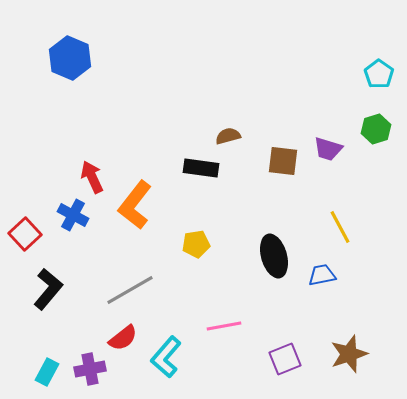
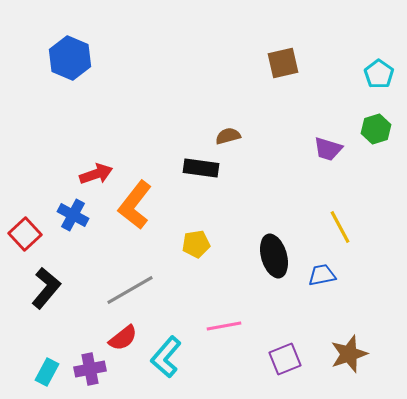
brown square: moved 98 px up; rotated 20 degrees counterclockwise
red arrow: moved 4 px right, 3 px up; rotated 96 degrees clockwise
black L-shape: moved 2 px left, 1 px up
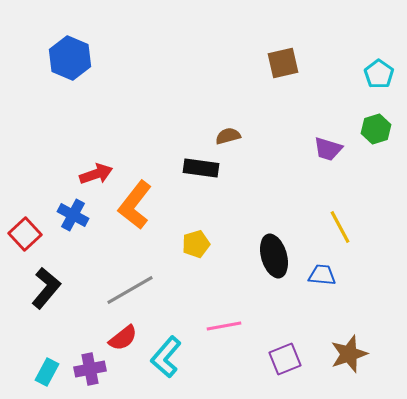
yellow pentagon: rotated 8 degrees counterclockwise
blue trapezoid: rotated 16 degrees clockwise
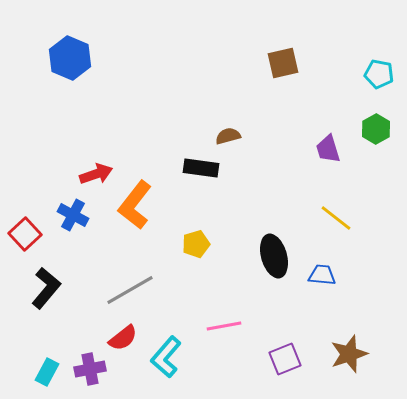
cyan pentagon: rotated 24 degrees counterclockwise
green hexagon: rotated 12 degrees counterclockwise
purple trapezoid: rotated 56 degrees clockwise
yellow line: moved 4 px left, 9 px up; rotated 24 degrees counterclockwise
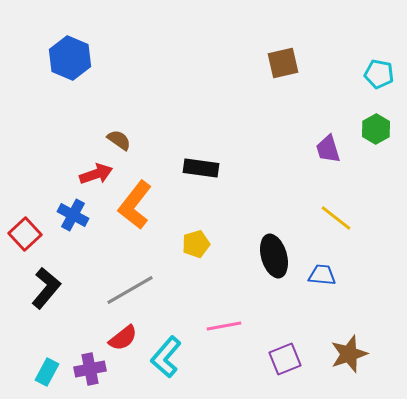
brown semicircle: moved 109 px left, 4 px down; rotated 50 degrees clockwise
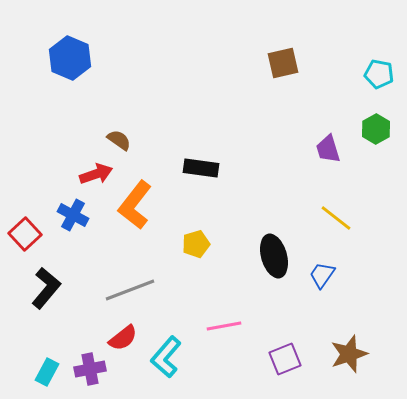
blue trapezoid: rotated 60 degrees counterclockwise
gray line: rotated 9 degrees clockwise
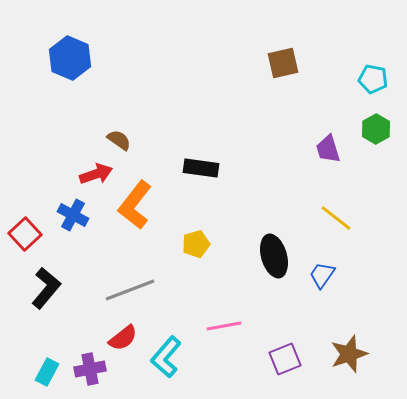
cyan pentagon: moved 6 px left, 5 px down
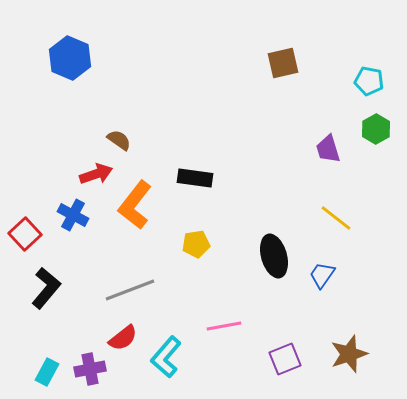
cyan pentagon: moved 4 px left, 2 px down
black rectangle: moved 6 px left, 10 px down
yellow pentagon: rotated 8 degrees clockwise
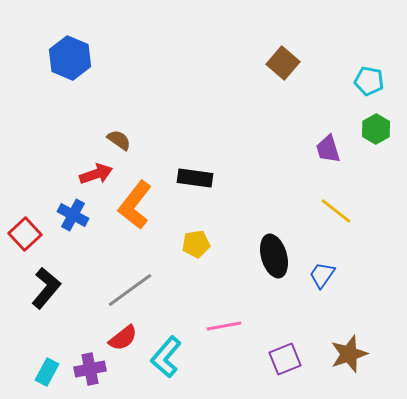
brown square: rotated 36 degrees counterclockwise
yellow line: moved 7 px up
gray line: rotated 15 degrees counterclockwise
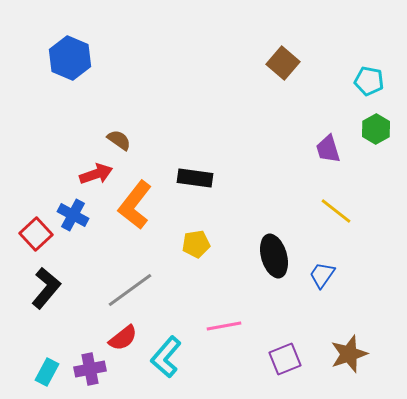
red square: moved 11 px right
